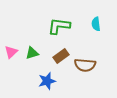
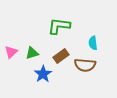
cyan semicircle: moved 3 px left, 19 px down
blue star: moved 4 px left, 7 px up; rotated 18 degrees counterclockwise
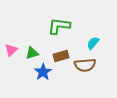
cyan semicircle: rotated 48 degrees clockwise
pink triangle: moved 2 px up
brown rectangle: rotated 21 degrees clockwise
brown semicircle: rotated 10 degrees counterclockwise
blue star: moved 2 px up
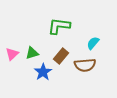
pink triangle: moved 1 px right, 4 px down
brown rectangle: rotated 35 degrees counterclockwise
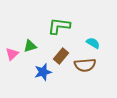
cyan semicircle: rotated 80 degrees clockwise
green triangle: moved 2 px left, 7 px up
blue star: rotated 18 degrees clockwise
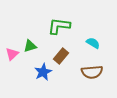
brown semicircle: moved 7 px right, 7 px down
blue star: rotated 12 degrees counterclockwise
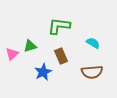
brown rectangle: rotated 63 degrees counterclockwise
